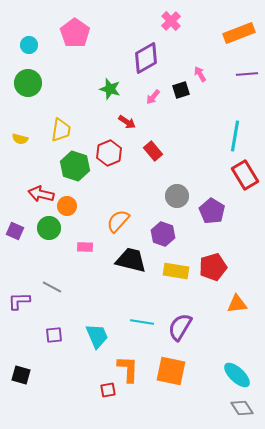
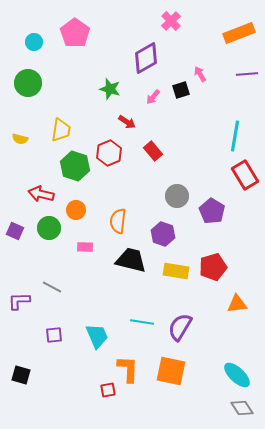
cyan circle at (29, 45): moved 5 px right, 3 px up
orange circle at (67, 206): moved 9 px right, 4 px down
orange semicircle at (118, 221): rotated 35 degrees counterclockwise
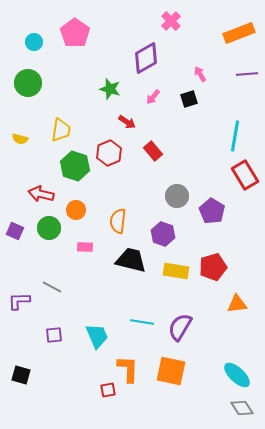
black square at (181, 90): moved 8 px right, 9 px down
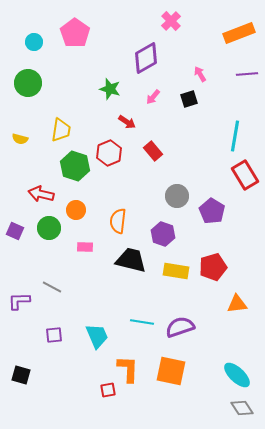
purple semicircle at (180, 327): rotated 40 degrees clockwise
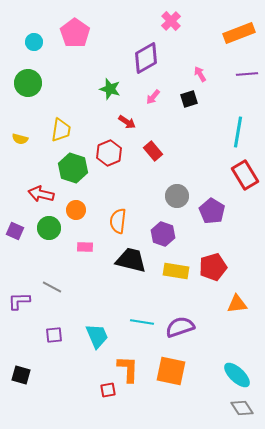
cyan line at (235, 136): moved 3 px right, 4 px up
green hexagon at (75, 166): moved 2 px left, 2 px down
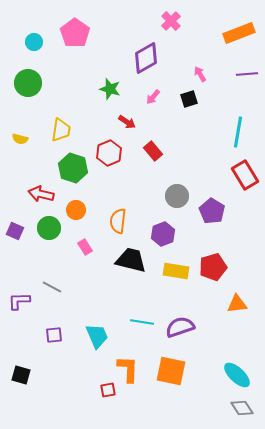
purple hexagon at (163, 234): rotated 20 degrees clockwise
pink rectangle at (85, 247): rotated 56 degrees clockwise
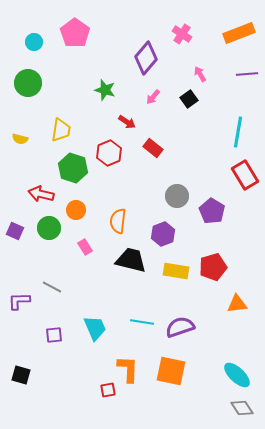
pink cross at (171, 21): moved 11 px right, 13 px down; rotated 12 degrees counterclockwise
purple diamond at (146, 58): rotated 20 degrees counterclockwise
green star at (110, 89): moved 5 px left, 1 px down
black square at (189, 99): rotated 18 degrees counterclockwise
red rectangle at (153, 151): moved 3 px up; rotated 12 degrees counterclockwise
cyan trapezoid at (97, 336): moved 2 px left, 8 px up
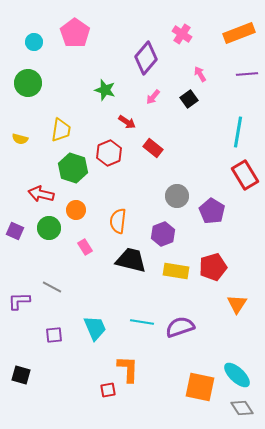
orange triangle at (237, 304): rotated 50 degrees counterclockwise
orange square at (171, 371): moved 29 px right, 16 px down
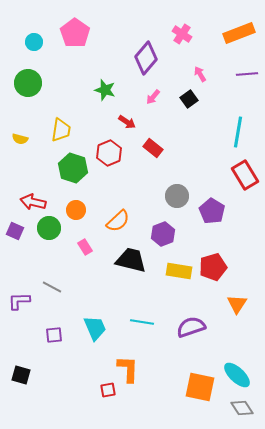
red arrow at (41, 194): moved 8 px left, 8 px down
orange semicircle at (118, 221): rotated 140 degrees counterclockwise
yellow rectangle at (176, 271): moved 3 px right
purple semicircle at (180, 327): moved 11 px right
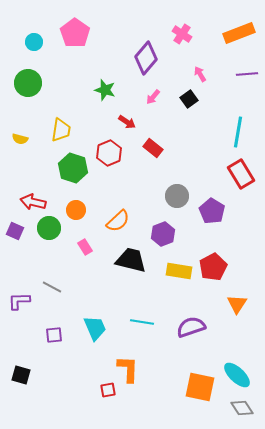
red rectangle at (245, 175): moved 4 px left, 1 px up
red pentagon at (213, 267): rotated 12 degrees counterclockwise
